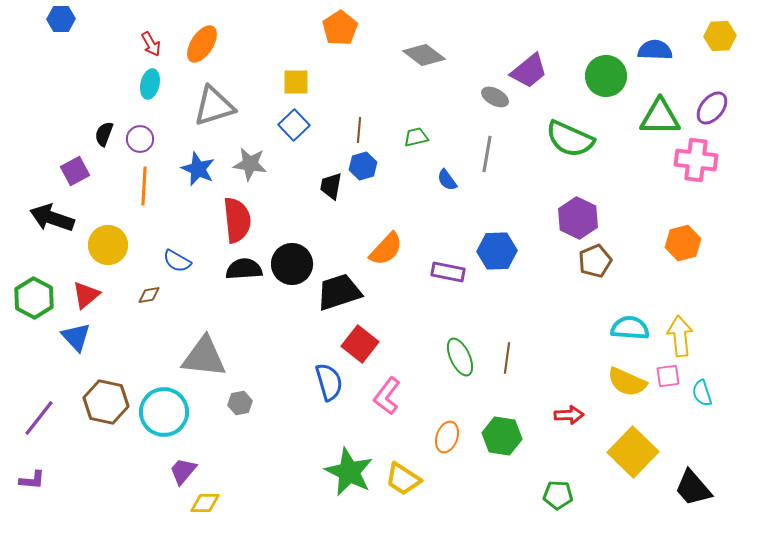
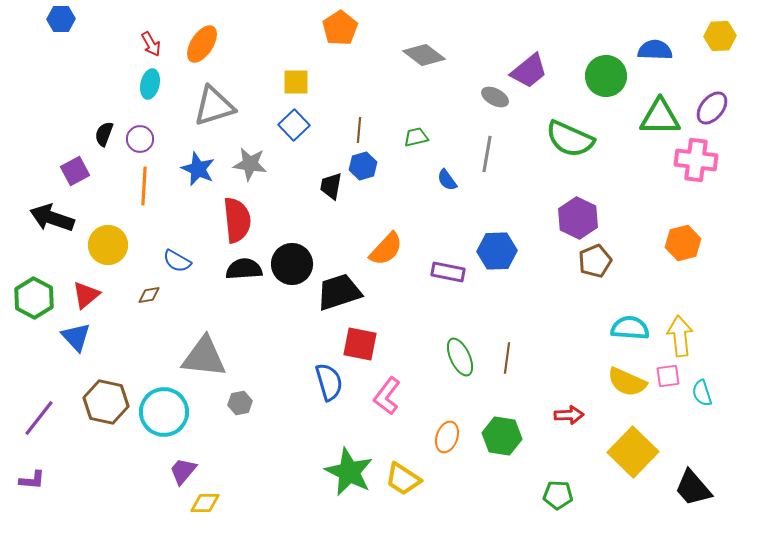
red square at (360, 344): rotated 27 degrees counterclockwise
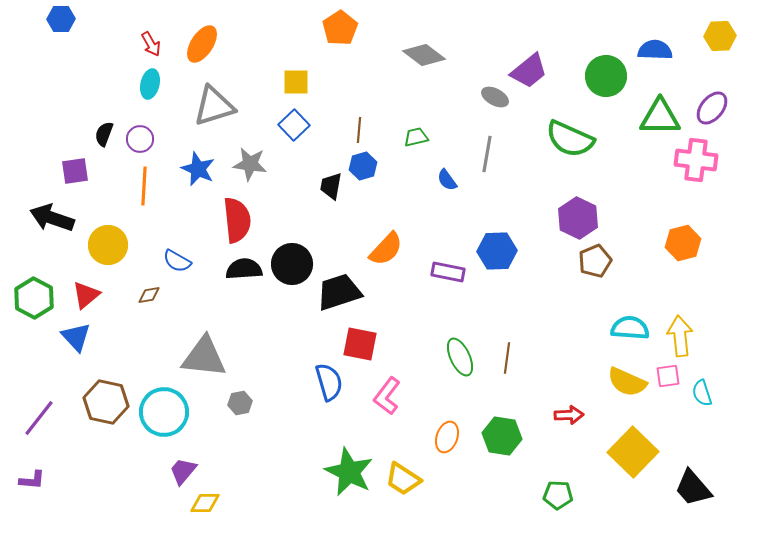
purple square at (75, 171): rotated 20 degrees clockwise
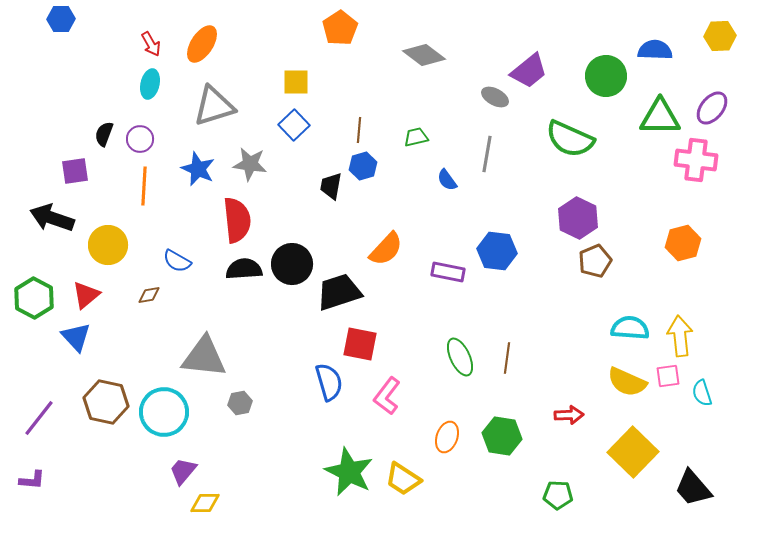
blue hexagon at (497, 251): rotated 9 degrees clockwise
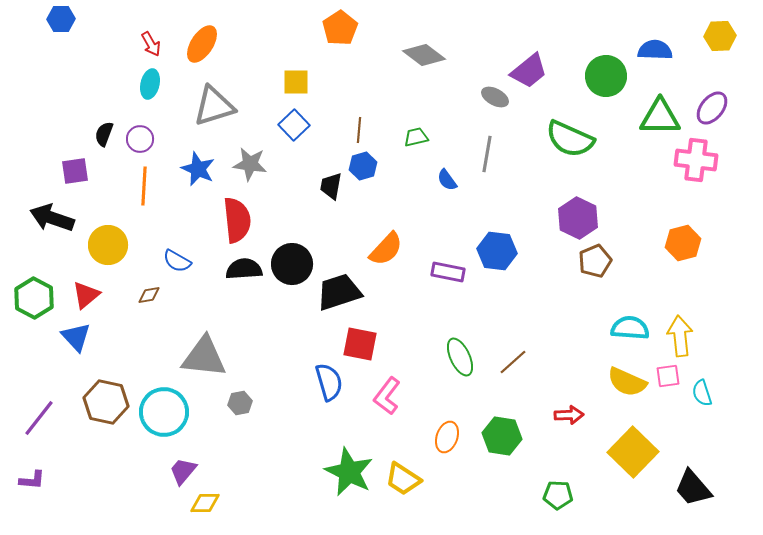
brown line at (507, 358): moved 6 px right, 4 px down; rotated 40 degrees clockwise
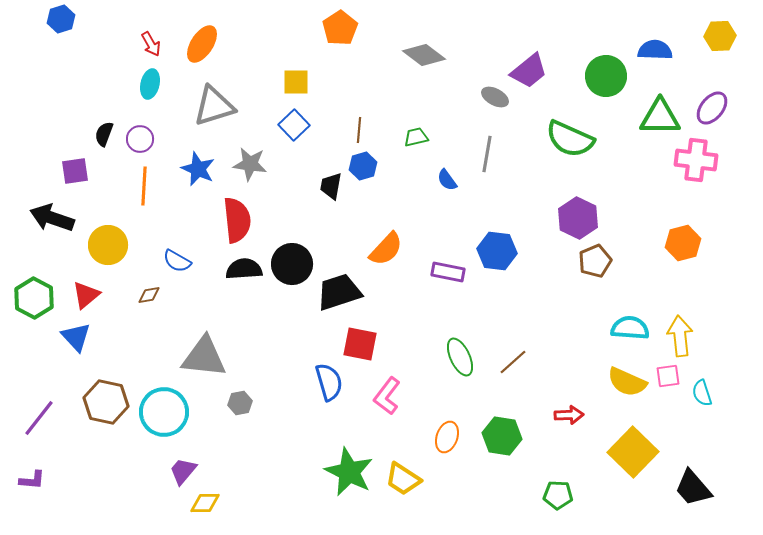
blue hexagon at (61, 19): rotated 16 degrees counterclockwise
